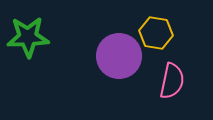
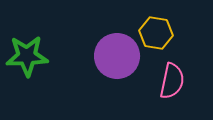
green star: moved 1 px left, 19 px down
purple circle: moved 2 px left
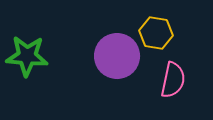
green star: rotated 6 degrees clockwise
pink semicircle: moved 1 px right, 1 px up
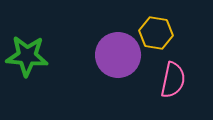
purple circle: moved 1 px right, 1 px up
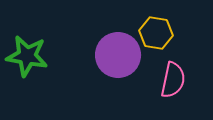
green star: rotated 6 degrees clockwise
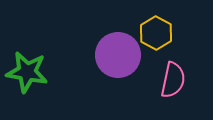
yellow hexagon: rotated 20 degrees clockwise
green star: moved 16 px down
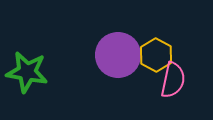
yellow hexagon: moved 22 px down
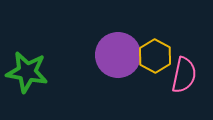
yellow hexagon: moved 1 px left, 1 px down
pink semicircle: moved 11 px right, 5 px up
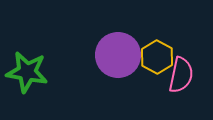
yellow hexagon: moved 2 px right, 1 px down
pink semicircle: moved 3 px left
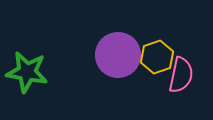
yellow hexagon: rotated 12 degrees clockwise
